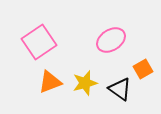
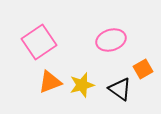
pink ellipse: rotated 16 degrees clockwise
yellow star: moved 3 px left, 2 px down
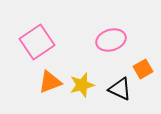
pink square: moved 2 px left
black triangle: rotated 10 degrees counterclockwise
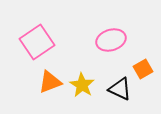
yellow star: rotated 25 degrees counterclockwise
